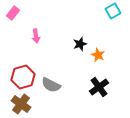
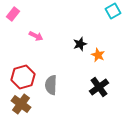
pink rectangle: moved 1 px down
pink arrow: rotated 56 degrees counterclockwise
gray semicircle: rotated 66 degrees clockwise
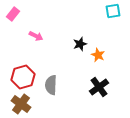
cyan square: rotated 21 degrees clockwise
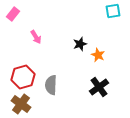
pink arrow: moved 1 px down; rotated 32 degrees clockwise
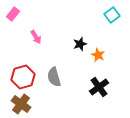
cyan square: moved 1 px left, 4 px down; rotated 28 degrees counterclockwise
gray semicircle: moved 3 px right, 8 px up; rotated 18 degrees counterclockwise
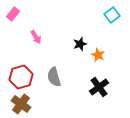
red hexagon: moved 2 px left
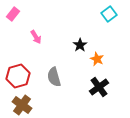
cyan square: moved 3 px left, 1 px up
black star: moved 1 px down; rotated 16 degrees counterclockwise
orange star: moved 1 px left, 4 px down
red hexagon: moved 3 px left, 1 px up
brown cross: moved 1 px right, 1 px down
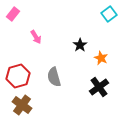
orange star: moved 4 px right, 1 px up
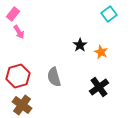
pink arrow: moved 17 px left, 5 px up
orange star: moved 6 px up
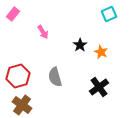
cyan square: rotated 14 degrees clockwise
pink arrow: moved 24 px right
gray semicircle: moved 1 px right
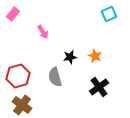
black star: moved 10 px left, 12 px down; rotated 24 degrees clockwise
orange star: moved 6 px left, 4 px down
